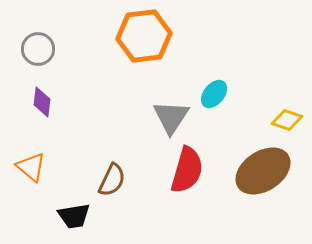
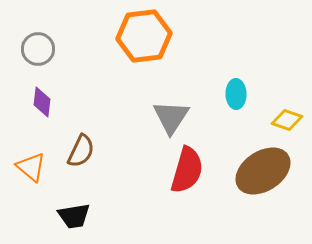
cyan ellipse: moved 22 px right; rotated 40 degrees counterclockwise
brown semicircle: moved 31 px left, 29 px up
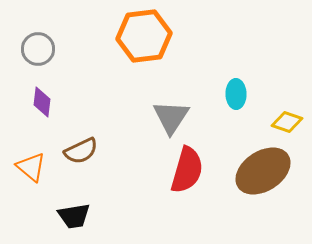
yellow diamond: moved 2 px down
brown semicircle: rotated 40 degrees clockwise
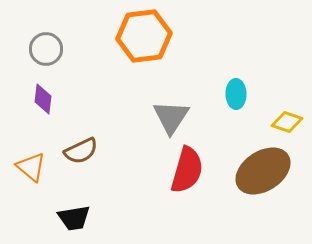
gray circle: moved 8 px right
purple diamond: moved 1 px right, 3 px up
black trapezoid: moved 2 px down
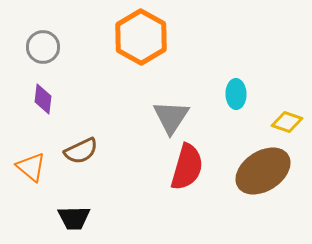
orange hexagon: moved 3 px left, 1 px down; rotated 24 degrees counterclockwise
gray circle: moved 3 px left, 2 px up
red semicircle: moved 3 px up
black trapezoid: rotated 8 degrees clockwise
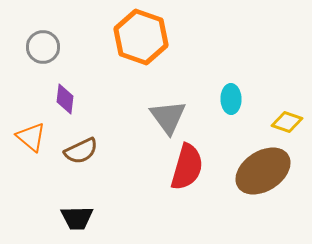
orange hexagon: rotated 10 degrees counterclockwise
cyan ellipse: moved 5 px left, 5 px down
purple diamond: moved 22 px right
gray triangle: moved 3 px left; rotated 9 degrees counterclockwise
orange triangle: moved 30 px up
black trapezoid: moved 3 px right
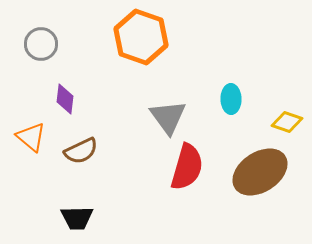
gray circle: moved 2 px left, 3 px up
brown ellipse: moved 3 px left, 1 px down
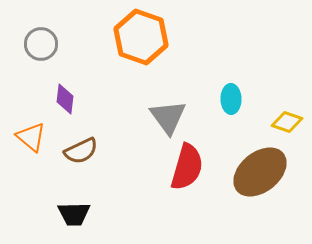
brown ellipse: rotated 6 degrees counterclockwise
black trapezoid: moved 3 px left, 4 px up
